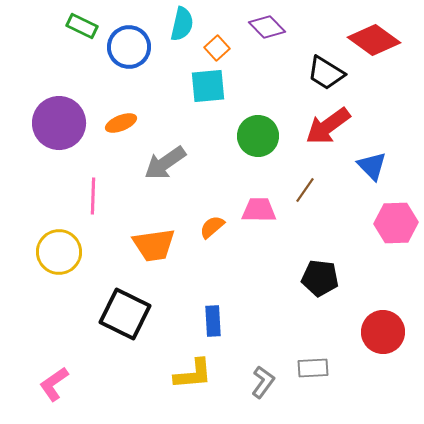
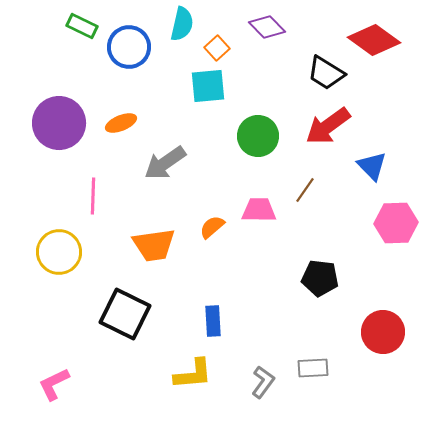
pink L-shape: rotated 9 degrees clockwise
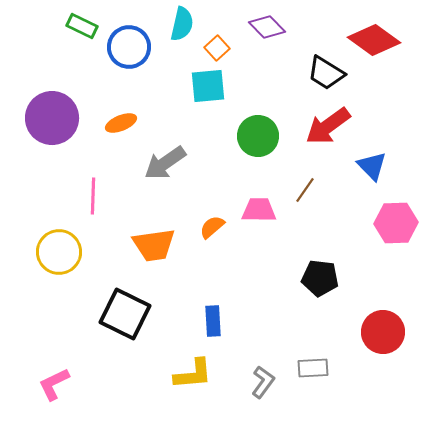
purple circle: moved 7 px left, 5 px up
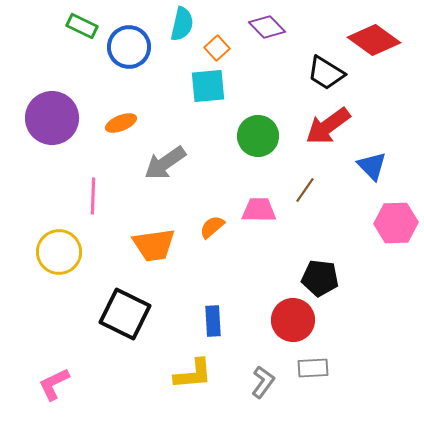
red circle: moved 90 px left, 12 px up
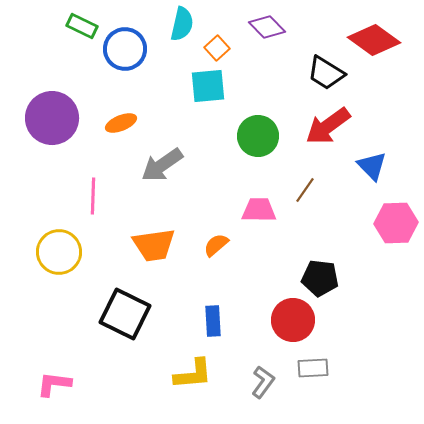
blue circle: moved 4 px left, 2 px down
gray arrow: moved 3 px left, 2 px down
orange semicircle: moved 4 px right, 18 px down
pink L-shape: rotated 33 degrees clockwise
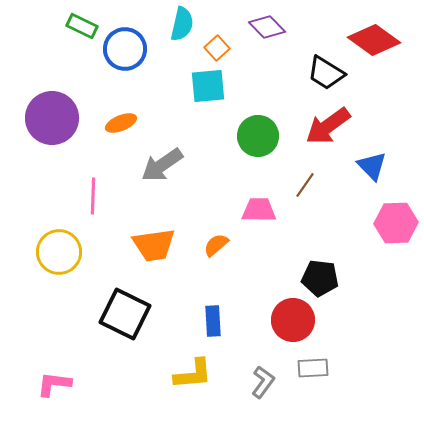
brown line: moved 5 px up
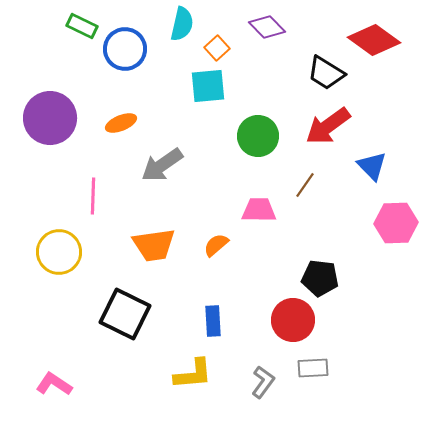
purple circle: moved 2 px left
pink L-shape: rotated 27 degrees clockwise
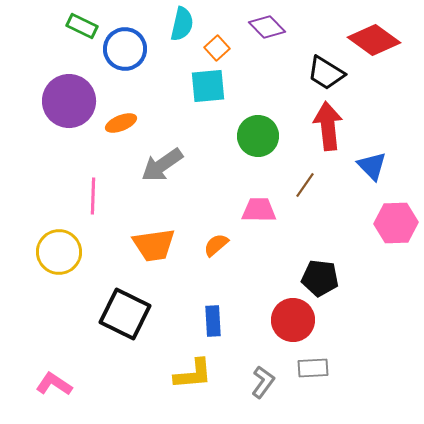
purple circle: moved 19 px right, 17 px up
red arrow: rotated 120 degrees clockwise
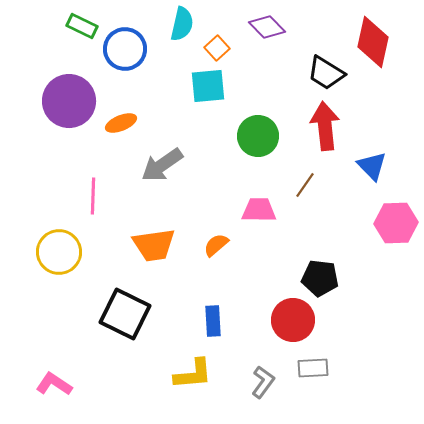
red diamond: moved 1 px left, 2 px down; rotated 66 degrees clockwise
red arrow: moved 3 px left
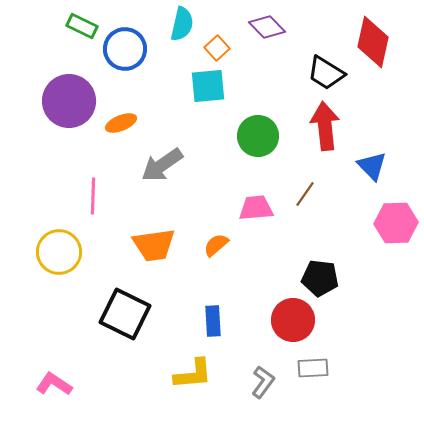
brown line: moved 9 px down
pink trapezoid: moved 3 px left, 2 px up; rotated 6 degrees counterclockwise
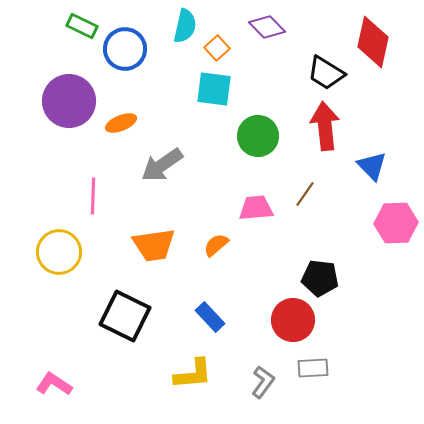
cyan semicircle: moved 3 px right, 2 px down
cyan square: moved 6 px right, 3 px down; rotated 12 degrees clockwise
black square: moved 2 px down
blue rectangle: moved 3 px left, 4 px up; rotated 40 degrees counterclockwise
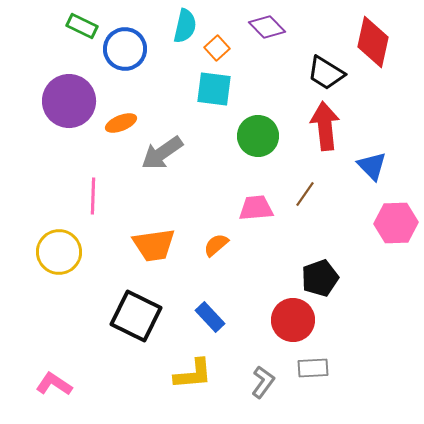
gray arrow: moved 12 px up
black pentagon: rotated 27 degrees counterclockwise
black square: moved 11 px right
